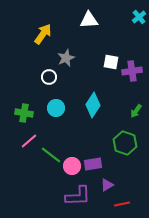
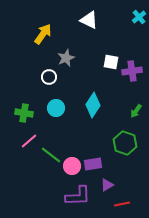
white triangle: rotated 30 degrees clockwise
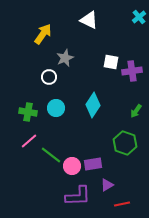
gray star: moved 1 px left
green cross: moved 4 px right, 1 px up
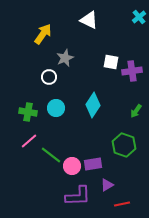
green hexagon: moved 1 px left, 2 px down
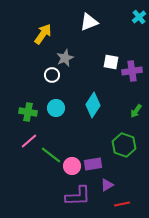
white triangle: moved 2 px down; rotated 48 degrees counterclockwise
white circle: moved 3 px right, 2 px up
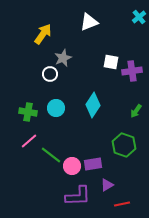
gray star: moved 2 px left
white circle: moved 2 px left, 1 px up
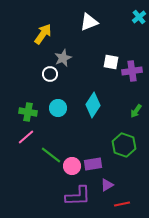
cyan circle: moved 2 px right
pink line: moved 3 px left, 4 px up
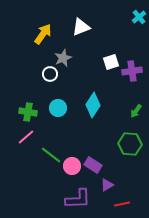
white triangle: moved 8 px left, 5 px down
white square: rotated 28 degrees counterclockwise
green hexagon: moved 6 px right, 1 px up; rotated 15 degrees counterclockwise
purple rectangle: moved 1 px down; rotated 42 degrees clockwise
purple L-shape: moved 3 px down
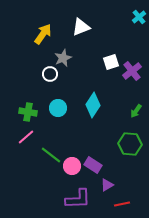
purple cross: rotated 30 degrees counterclockwise
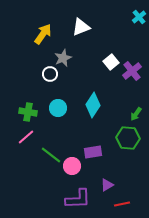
white square: rotated 21 degrees counterclockwise
green arrow: moved 3 px down
green hexagon: moved 2 px left, 6 px up
purple rectangle: moved 13 px up; rotated 42 degrees counterclockwise
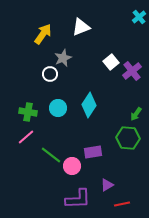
cyan diamond: moved 4 px left
